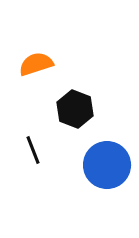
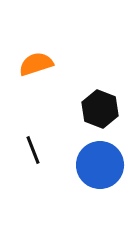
black hexagon: moved 25 px right
blue circle: moved 7 px left
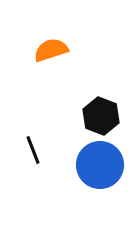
orange semicircle: moved 15 px right, 14 px up
black hexagon: moved 1 px right, 7 px down
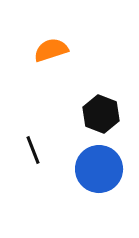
black hexagon: moved 2 px up
blue circle: moved 1 px left, 4 px down
